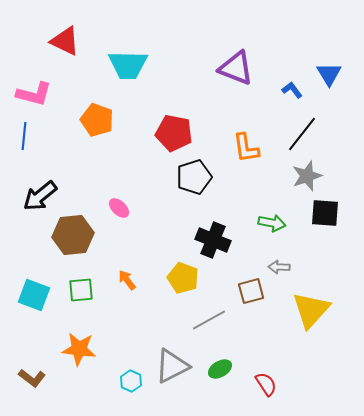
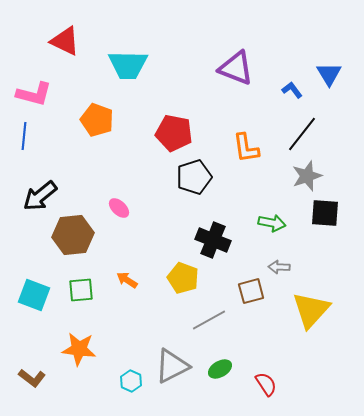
orange arrow: rotated 20 degrees counterclockwise
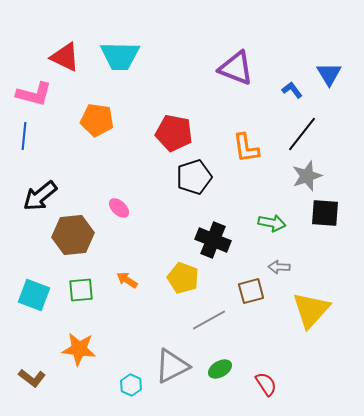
red triangle: moved 16 px down
cyan trapezoid: moved 8 px left, 9 px up
orange pentagon: rotated 12 degrees counterclockwise
cyan hexagon: moved 4 px down
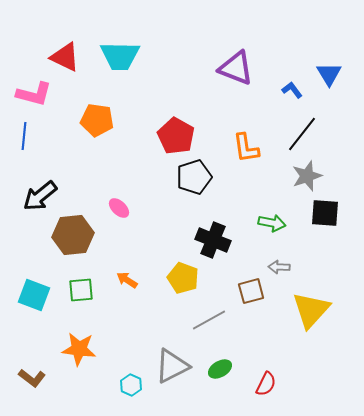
red pentagon: moved 2 px right, 3 px down; rotated 18 degrees clockwise
red semicircle: rotated 60 degrees clockwise
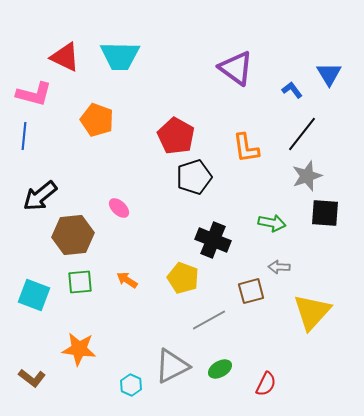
purple triangle: rotated 15 degrees clockwise
orange pentagon: rotated 12 degrees clockwise
green square: moved 1 px left, 8 px up
yellow triangle: moved 1 px right, 2 px down
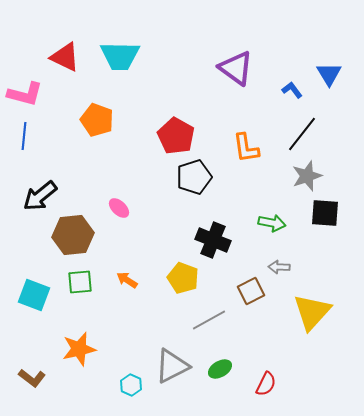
pink L-shape: moved 9 px left
brown square: rotated 12 degrees counterclockwise
orange star: rotated 20 degrees counterclockwise
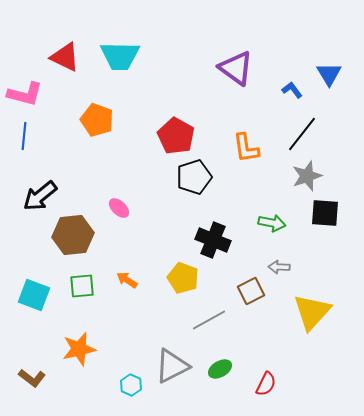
green square: moved 2 px right, 4 px down
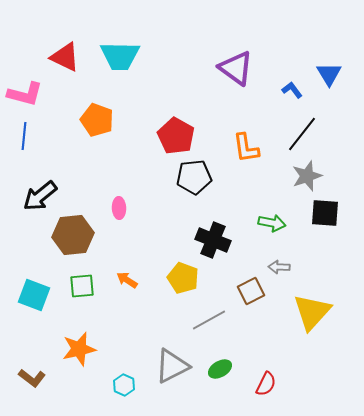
black pentagon: rotated 12 degrees clockwise
pink ellipse: rotated 45 degrees clockwise
cyan hexagon: moved 7 px left
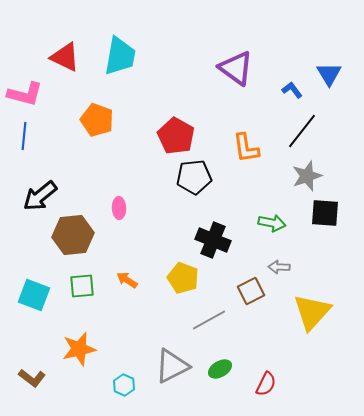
cyan trapezoid: rotated 81 degrees counterclockwise
black line: moved 3 px up
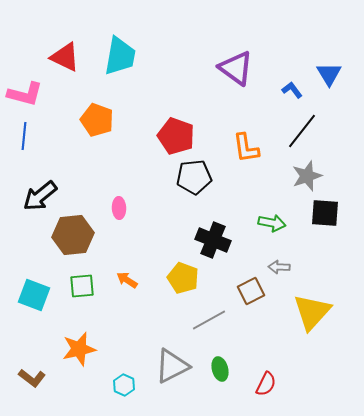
red pentagon: rotated 9 degrees counterclockwise
green ellipse: rotated 75 degrees counterclockwise
